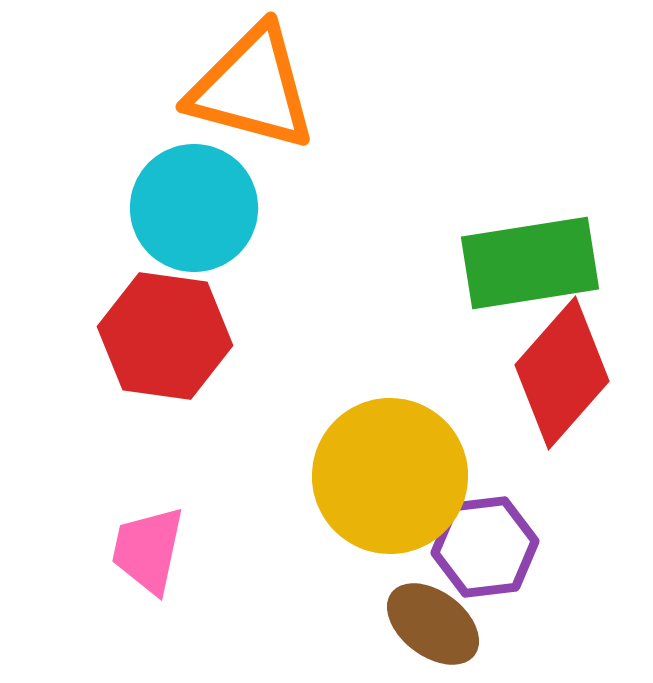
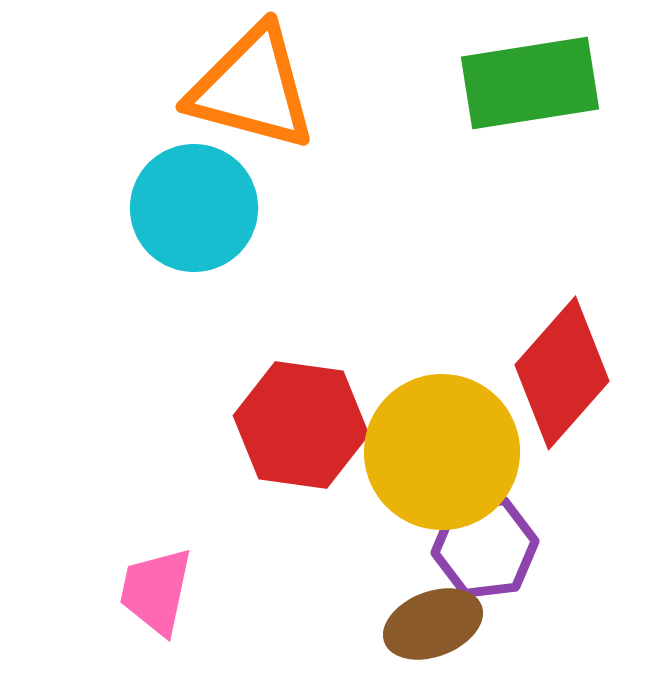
green rectangle: moved 180 px up
red hexagon: moved 136 px right, 89 px down
yellow circle: moved 52 px right, 24 px up
pink trapezoid: moved 8 px right, 41 px down
brown ellipse: rotated 58 degrees counterclockwise
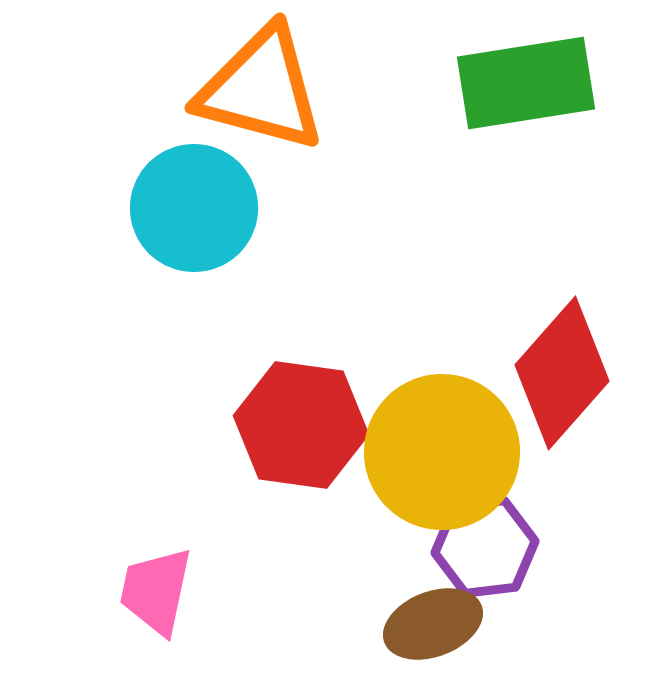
green rectangle: moved 4 px left
orange triangle: moved 9 px right, 1 px down
